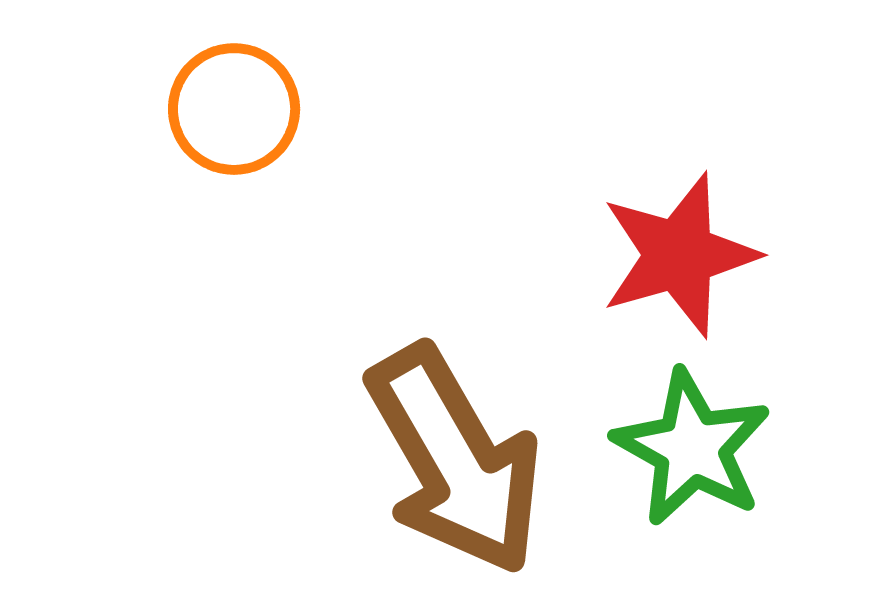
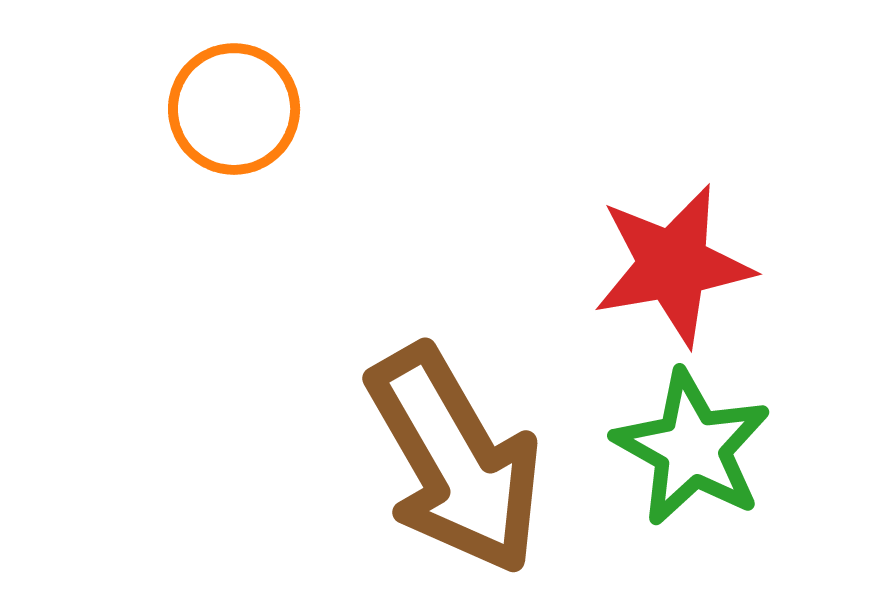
red star: moved 6 px left, 10 px down; rotated 6 degrees clockwise
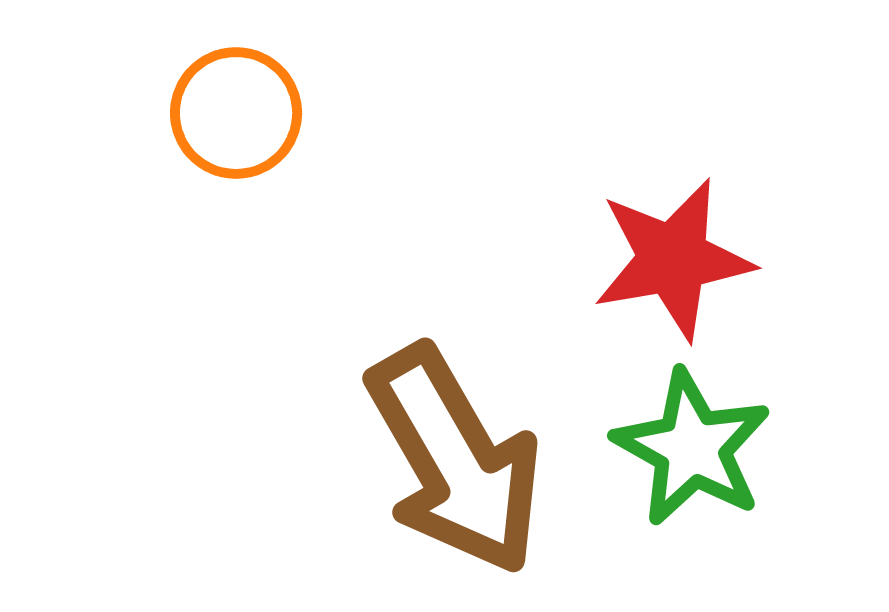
orange circle: moved 2 px right, 4 px down
red star: moved 6 px up
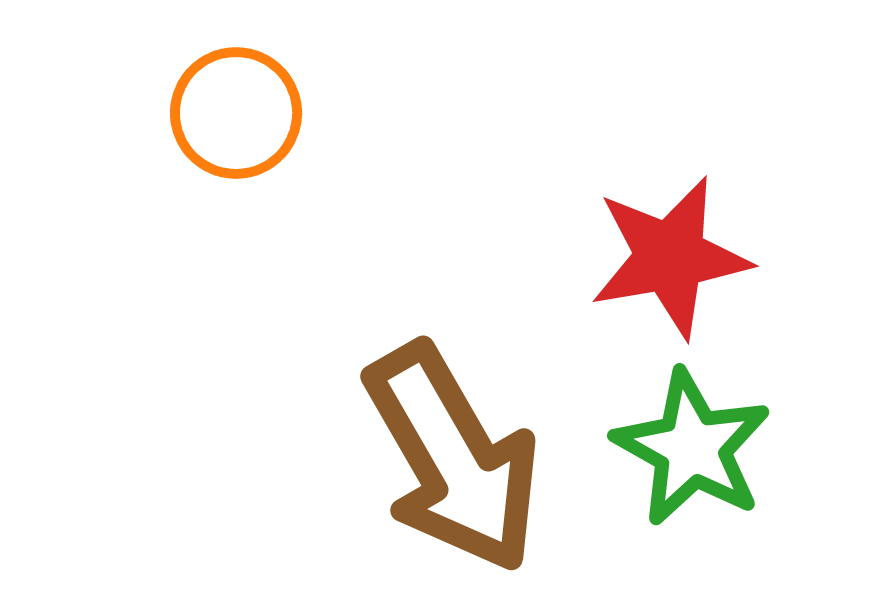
red star: moved 3 px left, 2 px up
brown arrow: moved 2 px left, 2 px up
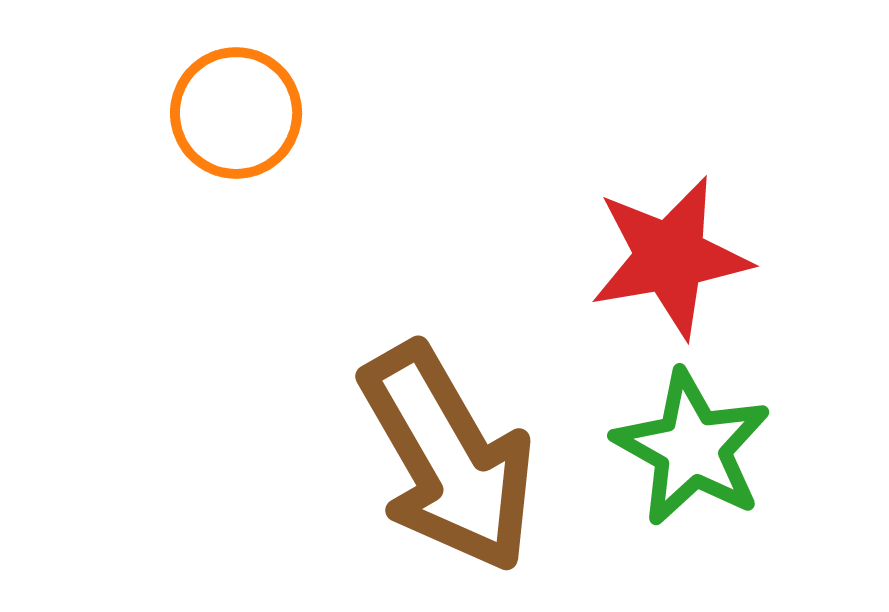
brown arrow: moved 5 px left
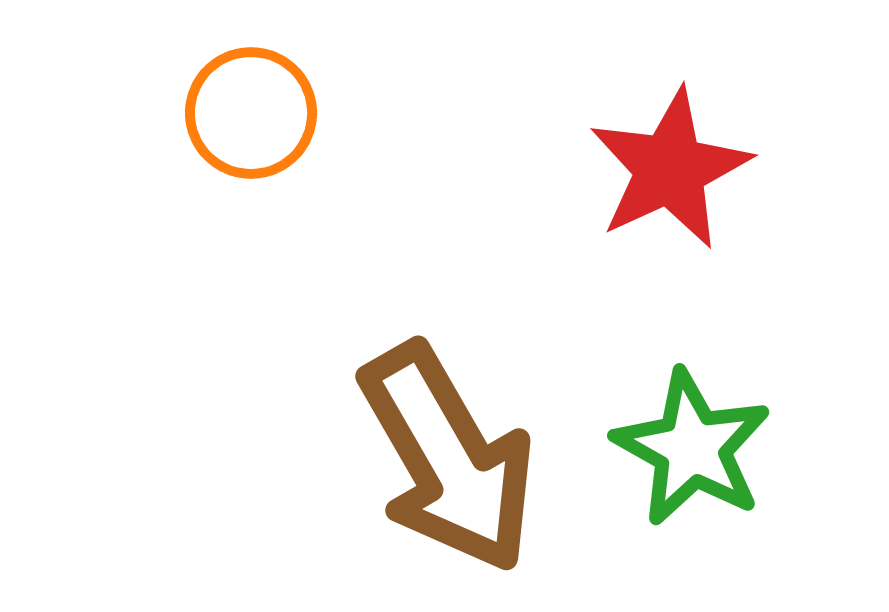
orange circle: moved 15 px right
red star: moved 88 px up; rotated 15 degrees counterclockwise
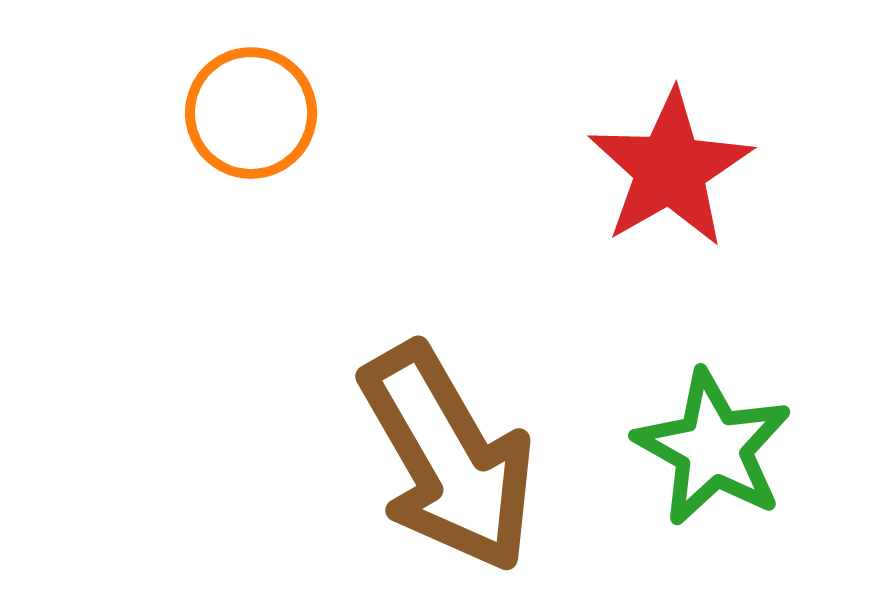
red star: rotated 5 degrees counterclockwise
green star: moved 21 px right
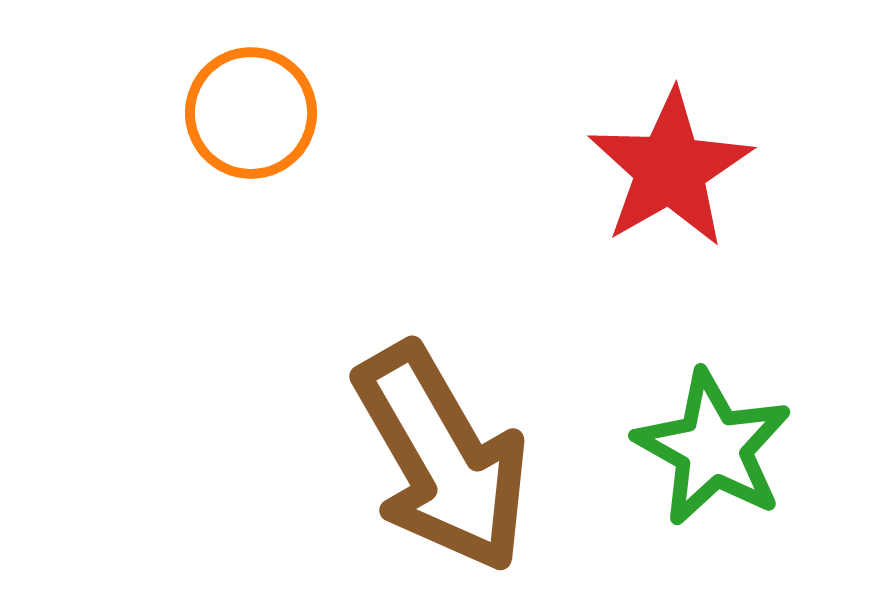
brown arrow: moved 6 px left
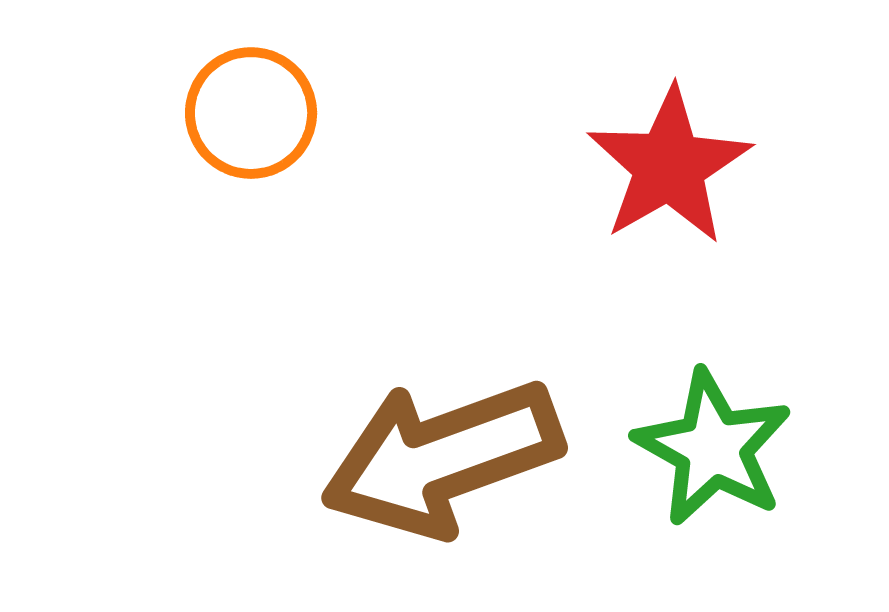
red star: moved 1 px left, 3 px up
brown arrow: rotated 100 degrees clockwise
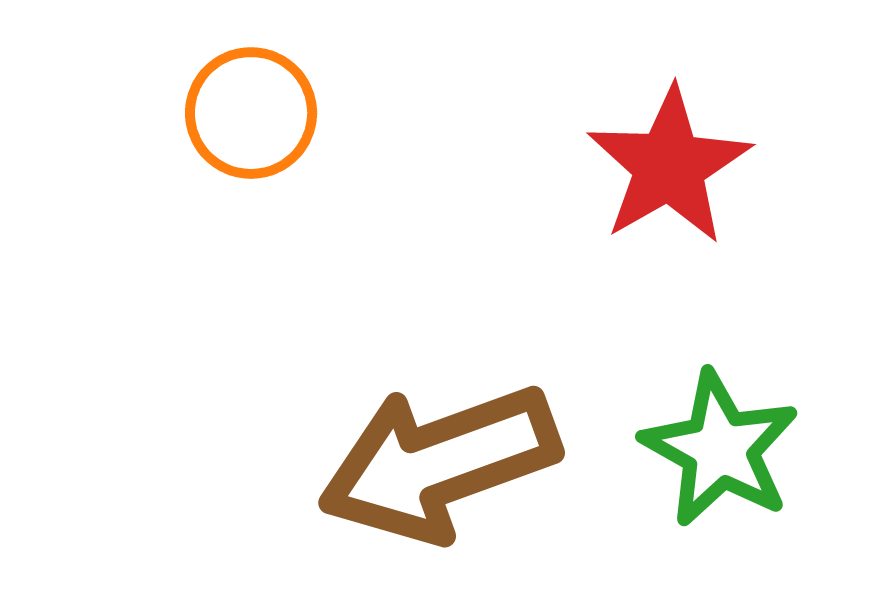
green star: moved 7 px right, 1 px down
brown arrow: moved 3 px left, 5 px down
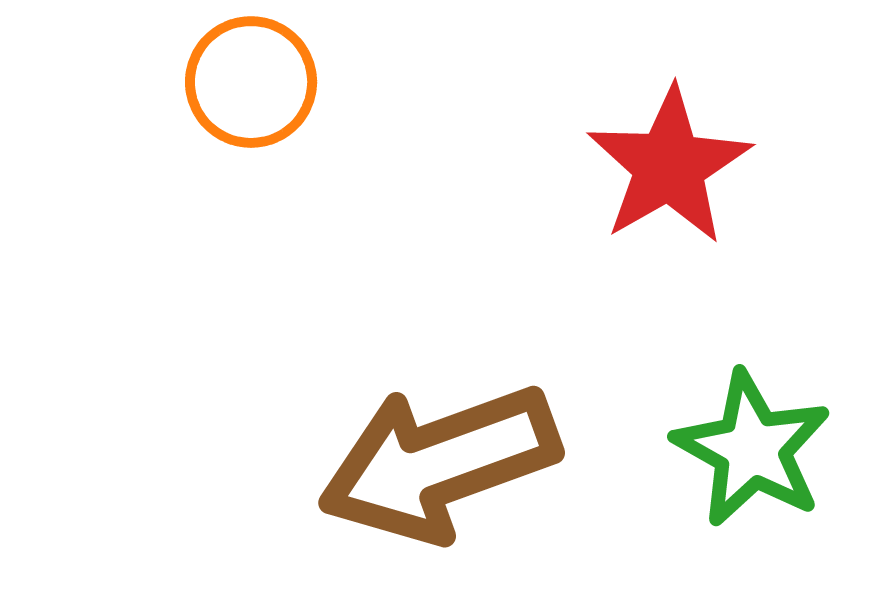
orange circle: moved 31 px up
green star: moved 32 px right
